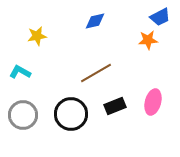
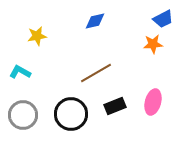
blue trapezoid: moved 3 px right, 2 px down
orange star: moved 5 px right, 4 px down
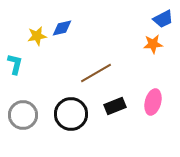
blue diamond: moved 33 px left, 7 px down
cyan L-shape: moved 5 px left, 8 px up; rotated 75 degrees clockwise
